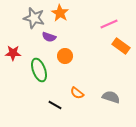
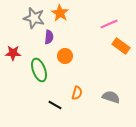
purple semicircle: rotated 104 degrees counterclockwise
orange semicircle: rotated 112 degrees counterclockwise
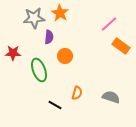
gray star: rotated 20 degrees counterclockwise
pink line: rotated 18 degrees counterclockwise
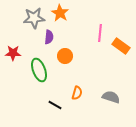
pink line: moved 9 px left, 9 px down; rotated 42 degrees counterclockwise
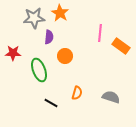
black line: moved 4 px left, 2 px up
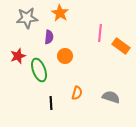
gray star: moved 7 px left
red star: moved 5 px right, 3 px down; rotated 21 degrees counterclockwise
black line: rotated 56 degrees clockwise
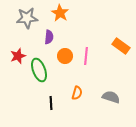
pink line: moved 14 px left, 23 px down
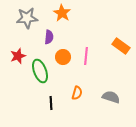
orange star: moved 2 px right
orange circle: moved 2 px left, 1 px down
green ellipse: moved 1 px right, 1 px down
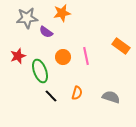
orange star: rotated 30 degrees clockwise
purple semicircle: moved 3 px left, 5 px up; rotated 120 degrees clockwise
pink line: rotated 18 degrees counterclockwise
black line: moved 7 px up; rotated 40 degrees counterclockwise
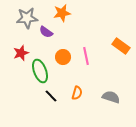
red star: moved 3 px right, 3 px up
